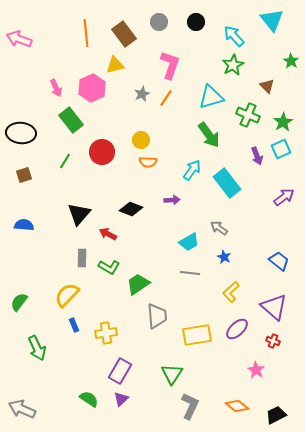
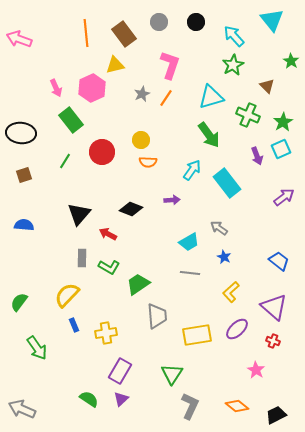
green arrow at (37, 348): rotated 10 degrees counterclockwise
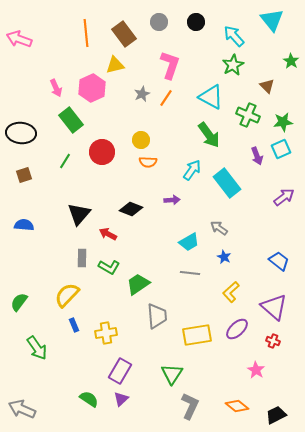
cyan triangle at (211, 97): rotated 44 degrees clockwise
green star at (283, 122): rotated 24 degrees clockwise
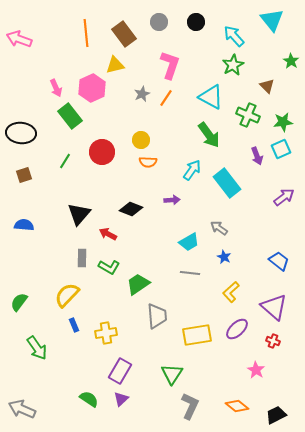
green rectangle at (71, 120): moved 1 px left, 4 px up
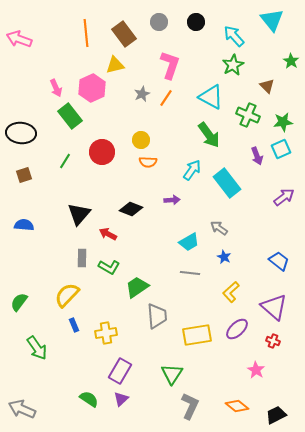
green trapezoid at (138, 284): moved 1 px left, 3 px down
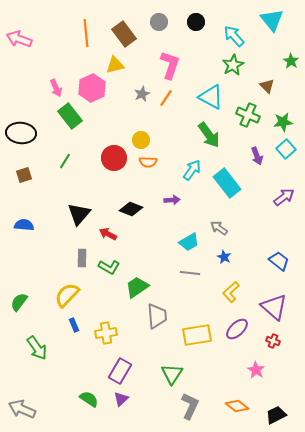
cyan square at (281, 149): moved 5 px right; rotated 18 degrees counterclockwise
red circle at (102, 152): moved 12 px right, 6 px down
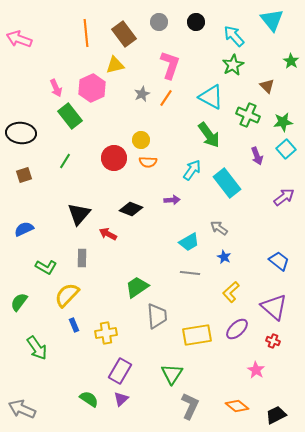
blue semicircle at (24, 225): moved 4 px down; rotated 30 degrees counterclockwise
green L-shape at (109, 267): moved 63 px left
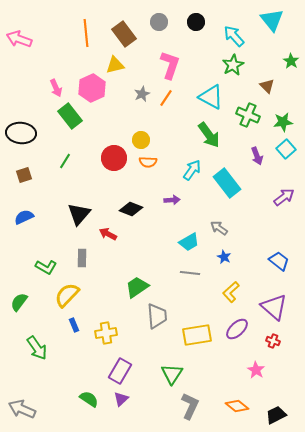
blue semicircle at (24, 229): moved 12 px up
